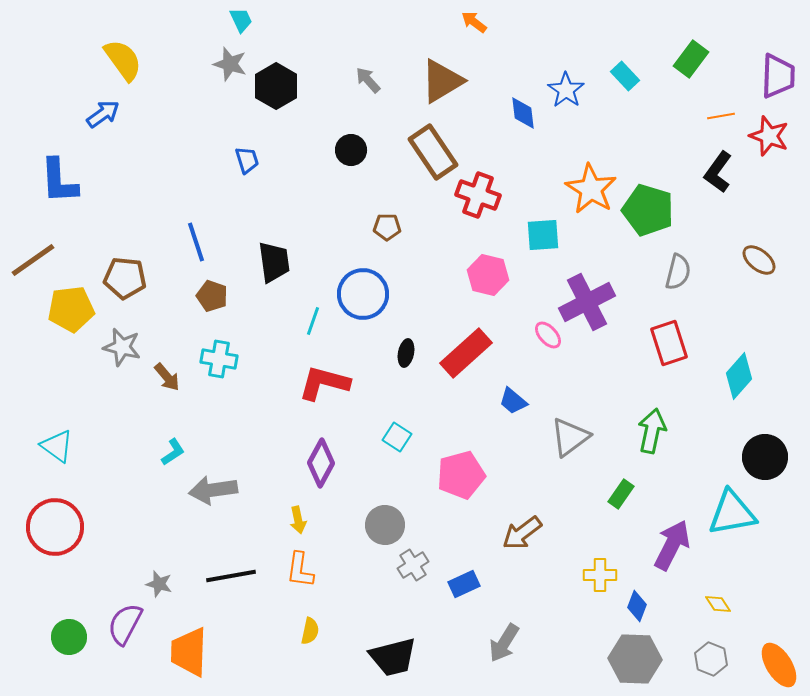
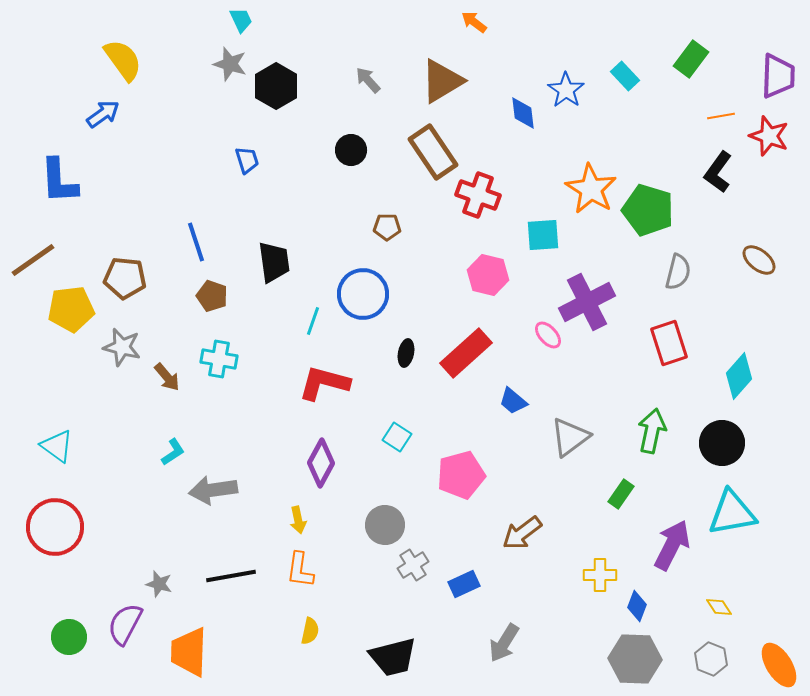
black circle at (765, 457): moved 43 px left, 14 px up
yellow diamond at (718, 604): moved 1 px right, 3 px down
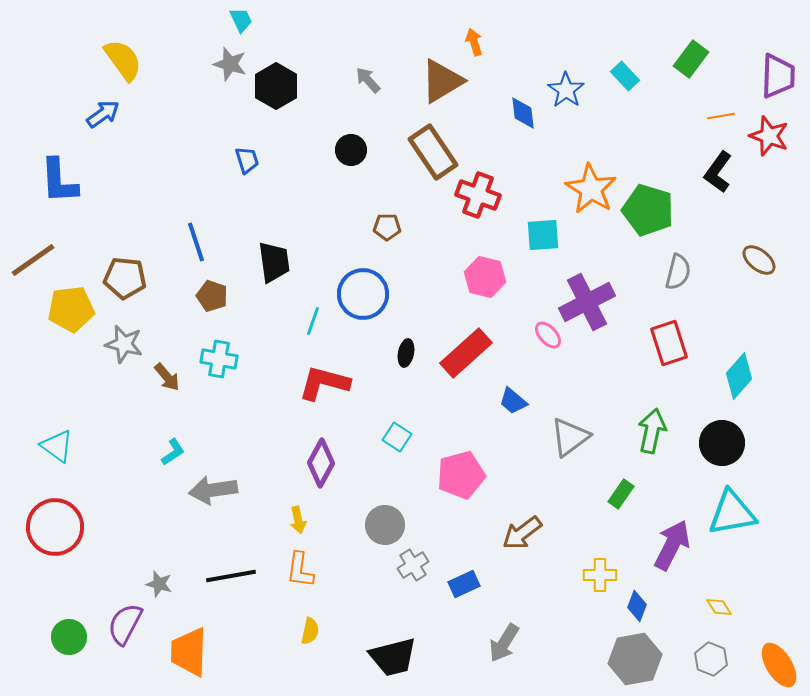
orange arrow at (474, 22): moved 20 px down; rotated 36 degrees clockwise
pink hexagon at (488, 275): moved 3 px left, 2 px down
gray star at (122, 347): moved 2 px right, 3 px up
gray hexagon at (635, 659): rotated 12 degrees counterclockwise
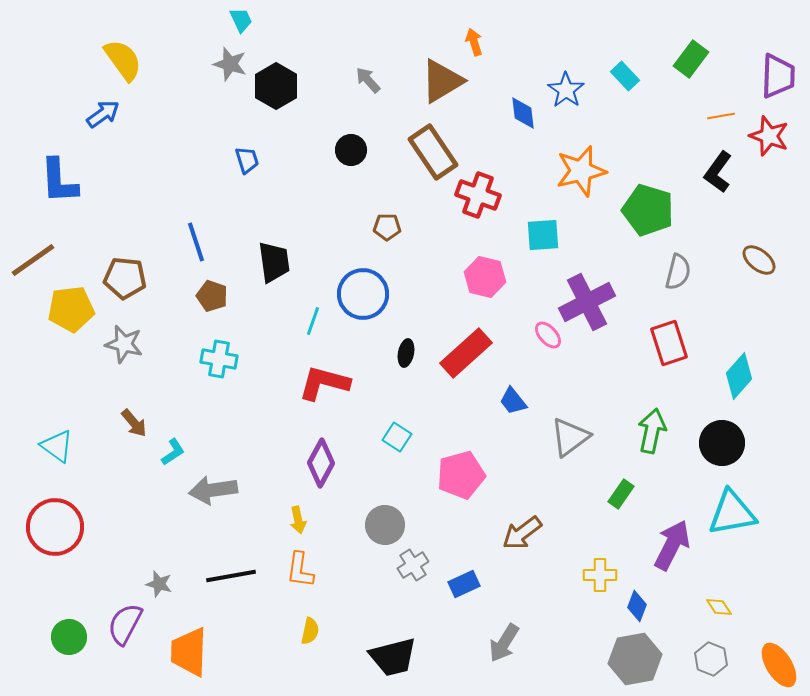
orange star at (591, 189): moved 10 px left, 18 px up; rotated 27 degrees clockwise
brown arrow at (167, 377): moved 33 px left, 46 px down
blue trapezoid at (513, 401): rotated 12 degrees clockwise
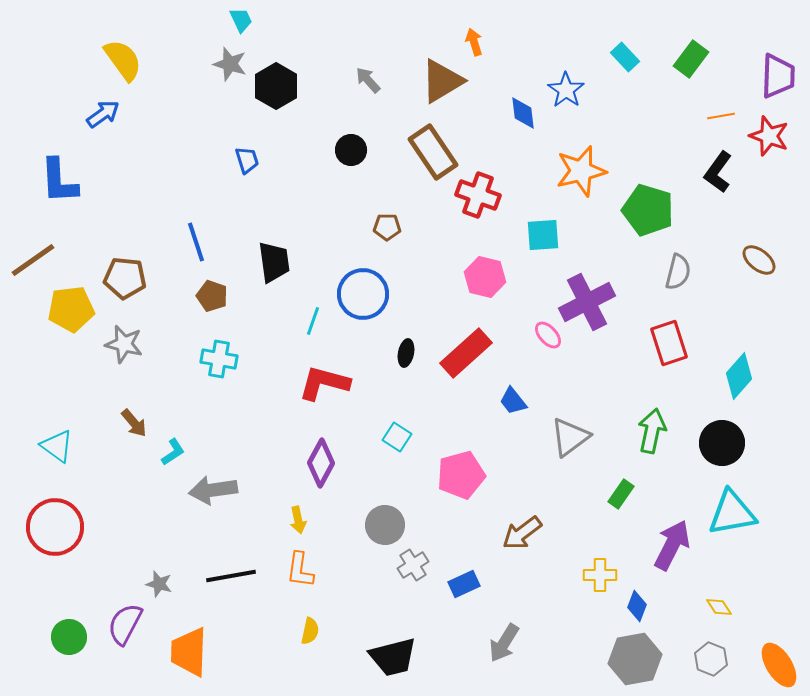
cyan rectangle at (625, 76): moved 19 px up
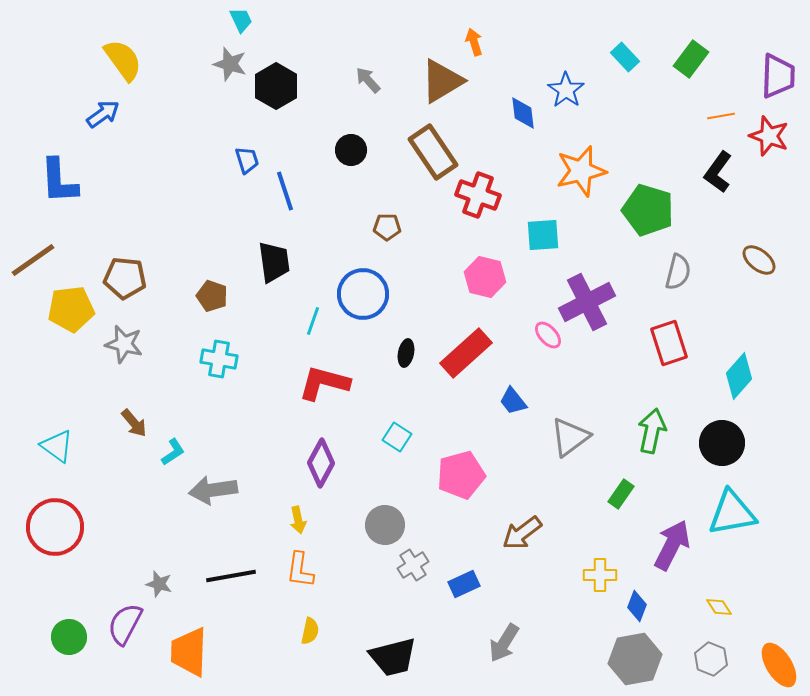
blue line at (196, 242): moved 89 px right, 51 px up
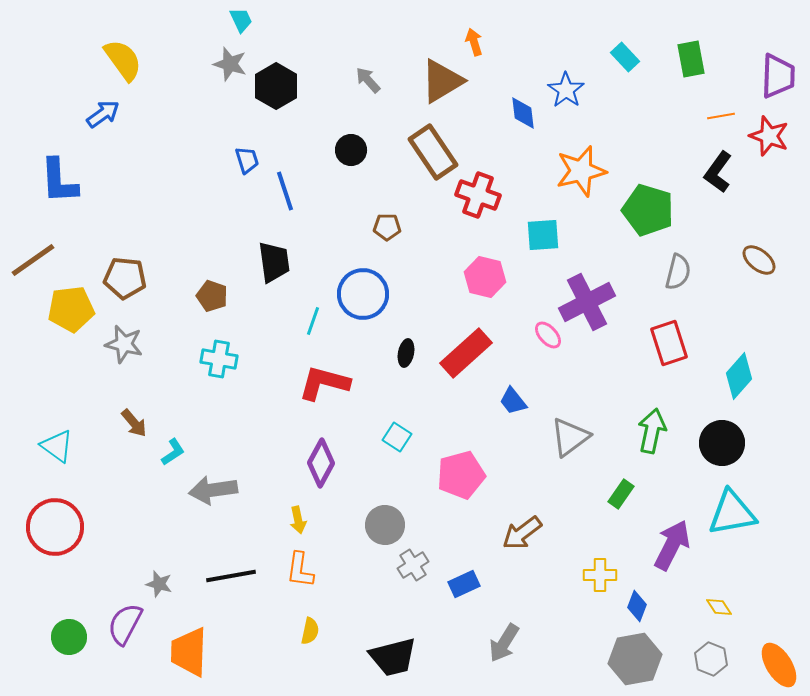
green rectangle at (691, 59): rotated 48 degrees counterclockwise
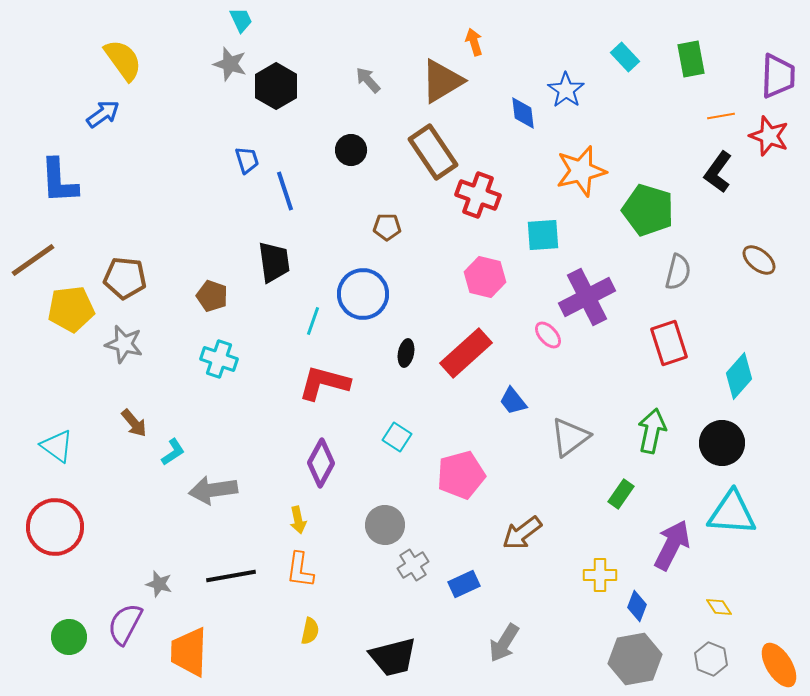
purple cross at (587, 302): moved 5 px up
cyan cross at (219, 359): rotated 9 degrees clockwise
cyan triangle at (732, 513): rotated 14 degrees clockwise
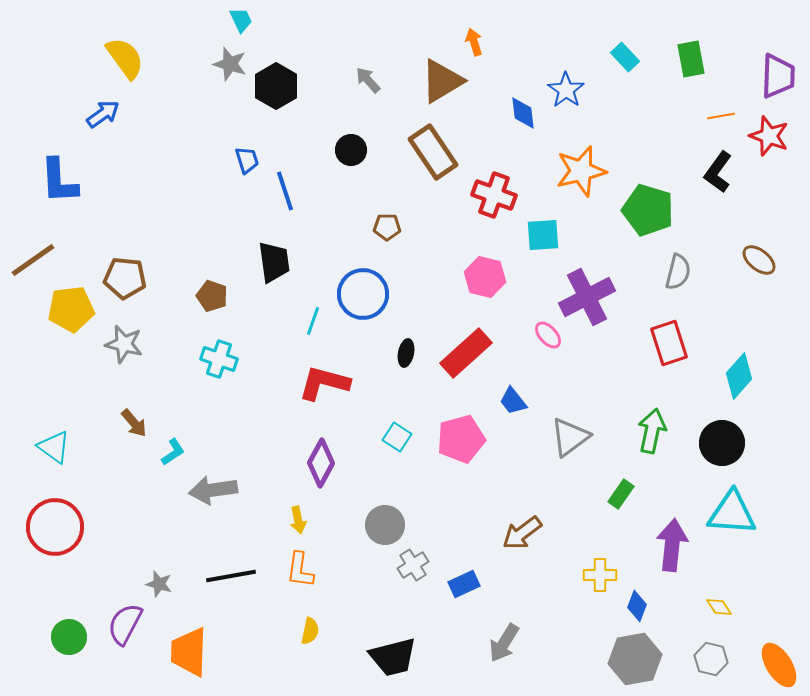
yellow semicircle at (123, 60): moved 2 px right, 2 px up
red cross at (478, 195): moved 16 px right
cyan triangle at (57, 446): moved 3 px left, 1 px down
pink pentagon at (461, 475): moved 36 px up
purple arrow at (672, 545): rotated 21 degrees counterclockwise
gray hexagon at (711, 659): rotated 8 degrees counterclockwise
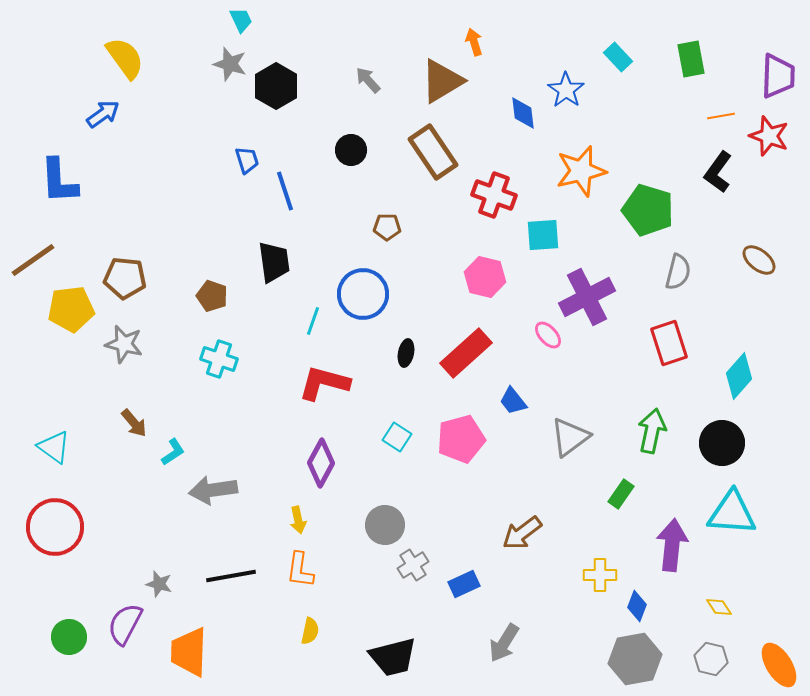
cyan rectangle at (625, 57): moved 7 px left
